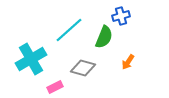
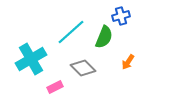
cyan line: moved 2 px right, 2 px down
gray diamond: rotated 30 degrees clockwise
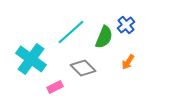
blue cross: moved 5 px right, 9 px down; rotated 24 degrees counterclockwise
cyan cross: rotated 24 degrees counterclockwise
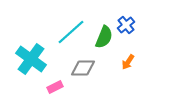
gray diamond: rotated 45 degrees counterclockwise
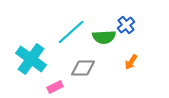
green semicircle: rotated 65 degrees clockwise
orange arrow: moved 3 px right
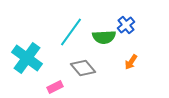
cyan line: rotated 12 degrees counterclockwise
cyan cross: moved 4 px left, 1 px up
gray diamond: rotated 50 degrees clockwise
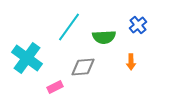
blue cross: moved 12 px right
cyan line: moved 2 px left, 5 px up
orange arrow: rotated 35 degrees counterclockwise
gray diamond: moved 1 px up; rotated 55 degrees counterclockwise
